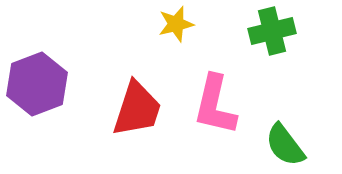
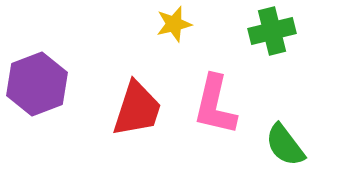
yellow star: moved 2 px left
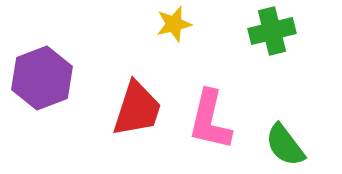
purple hexagon: moved 5 px right, 6 px up
pink L-shape: moved 5 px left, 15 px down
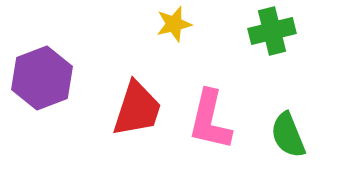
green semicircle: moved 3 px right, 10 px up; rotated 15 degrees clockwise
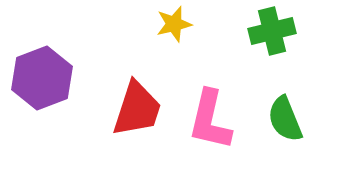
green semicircle: moved 3 px left, 16 px up
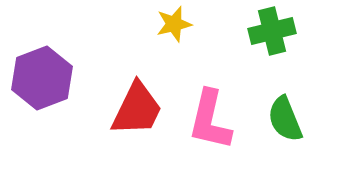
red trapezoid: rotated 8 degrees clockwise
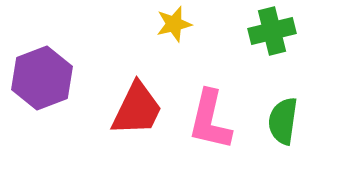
green semicircle: moved 2 px left, 2 px down; rotated 30 degrees clockwise
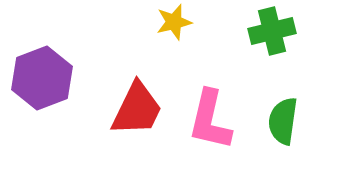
yellow star: moved 2 px up
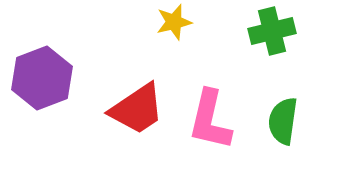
red trapezoid: rotated 30 degrees clockwise
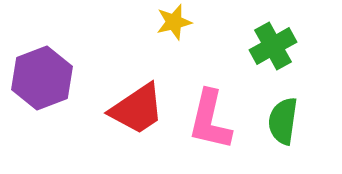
green cross: moved 1 px right, 15 px down; rotated 15 degrees counterclockwise
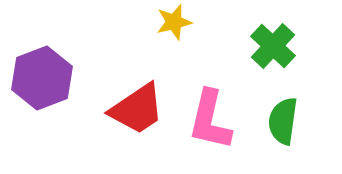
green cross: rotated 18 degrees counterclockwise
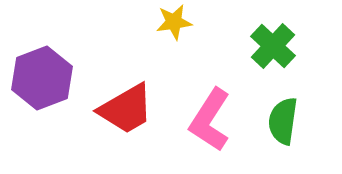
yellow star: rotated 6 degrees clockwise
red trapezoid: moved 11 px left; rotated 4 degrees clockwise
pink L-shape: rotated 20 degrees clockwise
